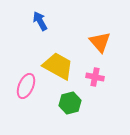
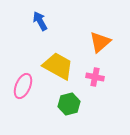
orange triangle: rotated 30 degrees clockwise
pink ellipse: moved 3 px left
green hexagon: moved 1 px left, 1 px down
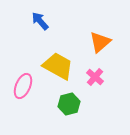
blue arrow: rotated 12 degrees counterclockwise
pink cross: rotated 30 degrees clockwise
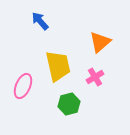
yellow trapezoid: rotated 48 degrees clockwise
pink cross: rotated 18 degrees clockwise
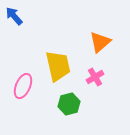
blue arrow: moved 26 px left, 5 px up
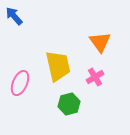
orange triangle: rotated 25 degrees counterclockwise
pink ellipse: moved 3 px left, 3 px up
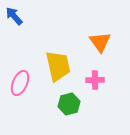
pink cross: moved 3 px down; rotated 30 degrees clockwise
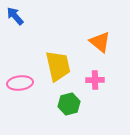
blue arrow: moved 1 px right
orange triangle: rotated 15 degrees counterclockwise
pink ellipse: rotated 60 degrees clockwise
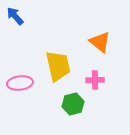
green hexagon: moved 4 px right
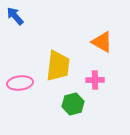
orange triangle: moved 2 px right; rotated 10 degrees counterclockwise
yellow trapezoid: rotated 20 degrees clockwise
